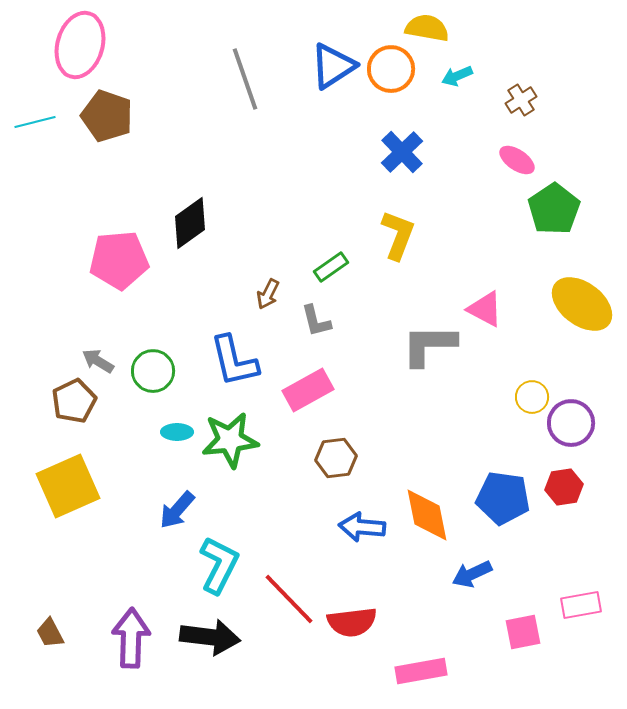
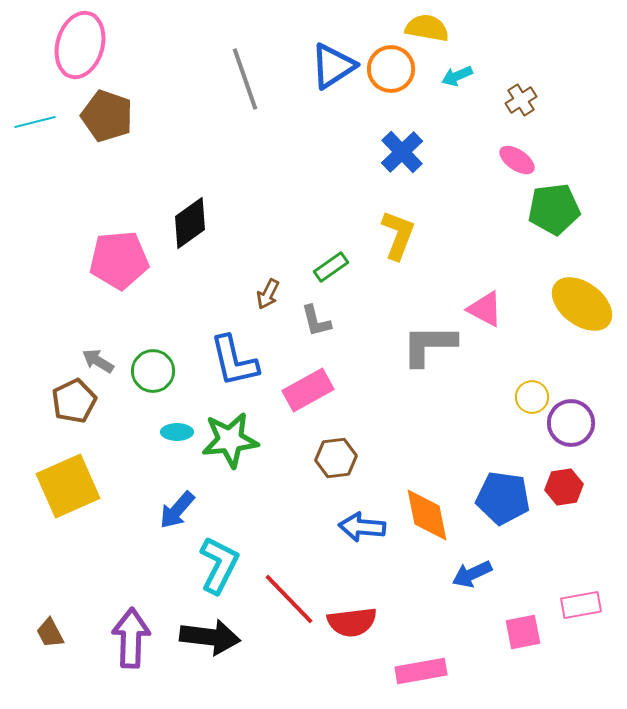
green pentagon at (554, 209): rotated 27 degrees clockwise
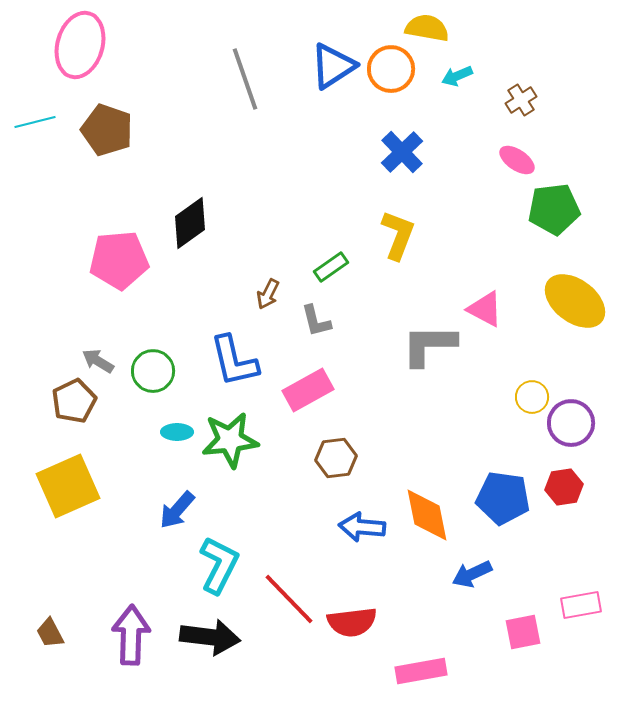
brown pentagon at (107, 116): moved 14 px down
yellow ellipse at (582, 304): moved 7 px left, 3 px up
purple arrow at (131, 638): moved 3 px up
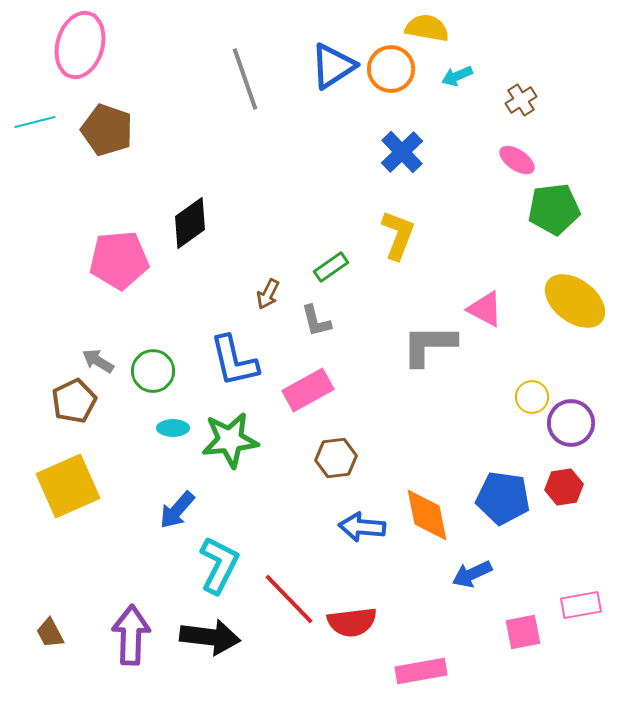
cyan ellipse at (177, 432): moved 4 px left, 4 px up
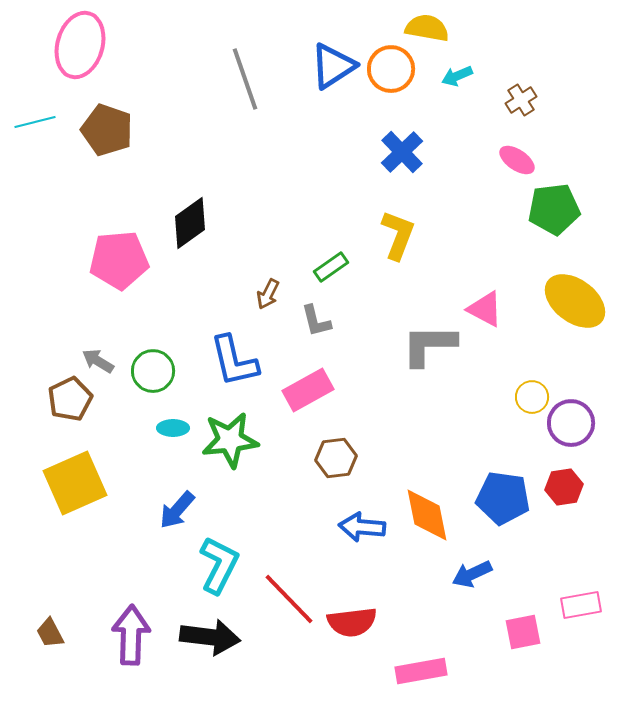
brown pentagon at (74, 401): moved 4 px left, 2 px up
yellow square at (68, 486): moved 7 px right, 3 px up
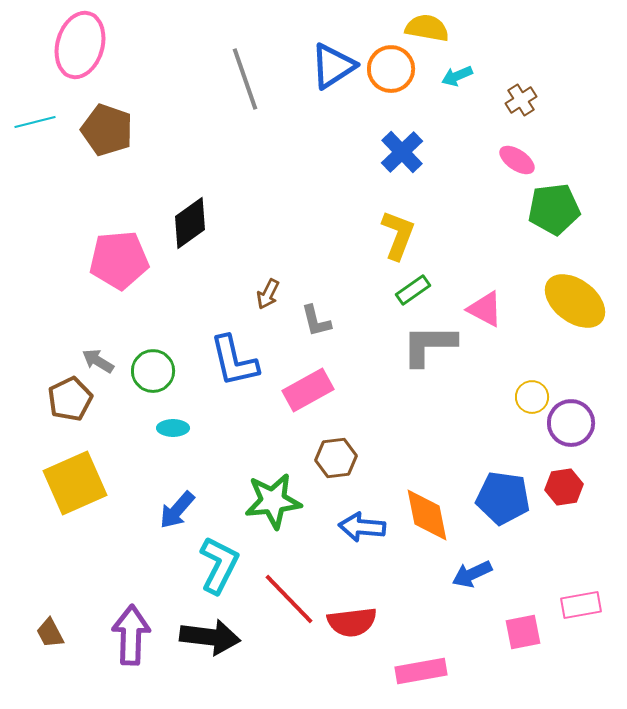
green rectangle at (331, 267): moved 82 px right, 23 px down
green star at (230, 440): moved 43 px right, 61 px down
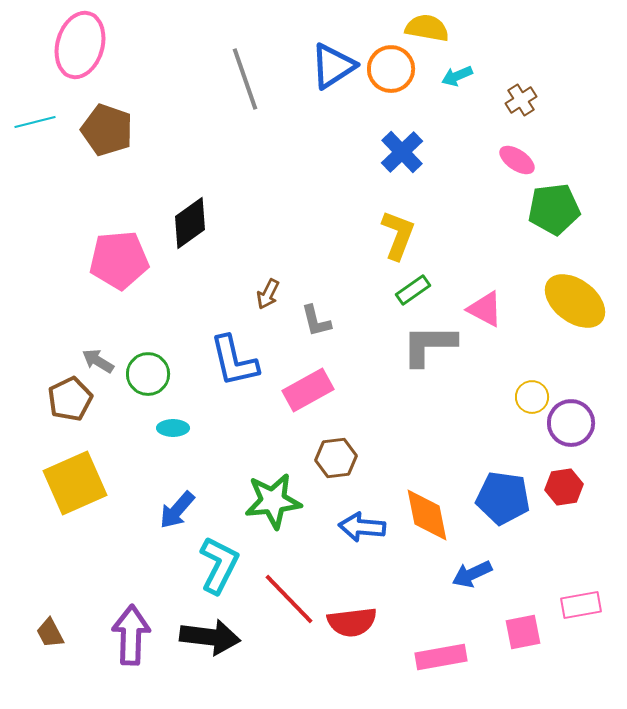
green circle at (153, 371): moved 5 px left, 3 px down
pink rectangle at (421, 671): moved 20 px right, 14 px up
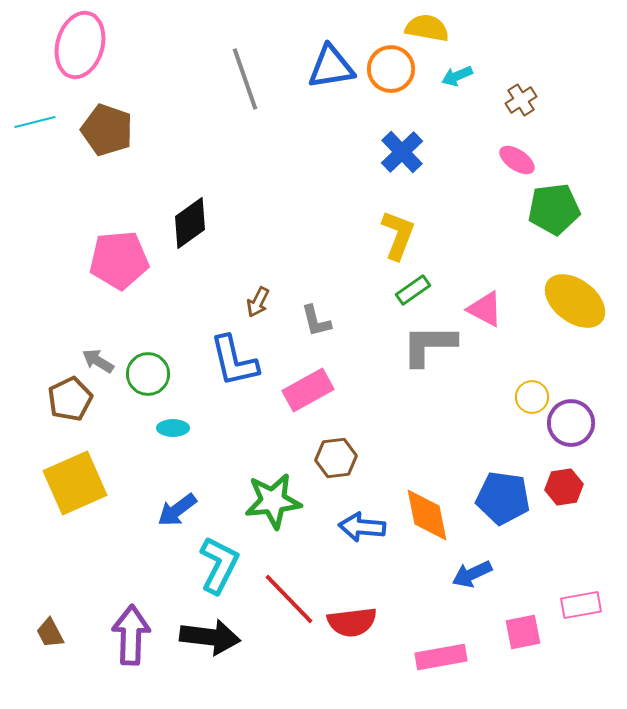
blue triangle at (333, 66): moved 2 px left, 1 px down; rotated 24 degrees clockwise
brown arrow at (268, 294): moved 10 px left, 8 px down
blue arrow at (177, 510): rotated 12 degrees clockwise
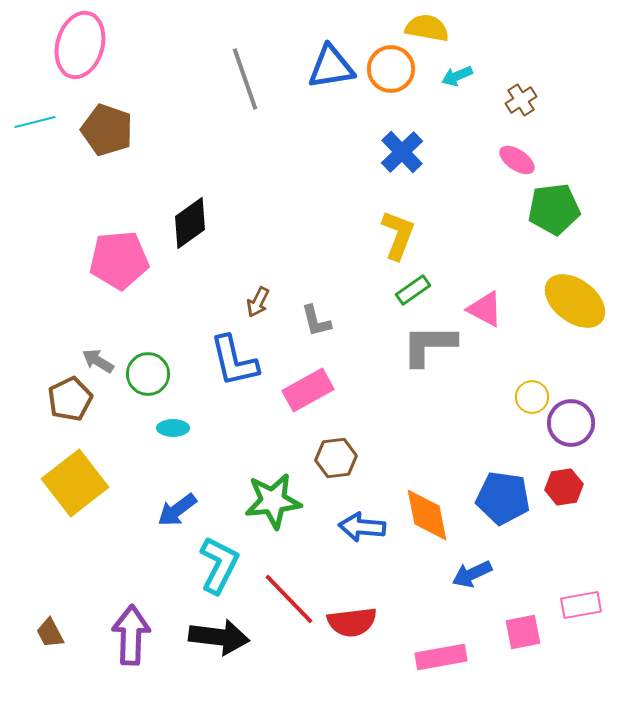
yellow square at (75, 483): rotated 14 degrees counterclockwise
black arrow at (210, 637): moved 9 px right
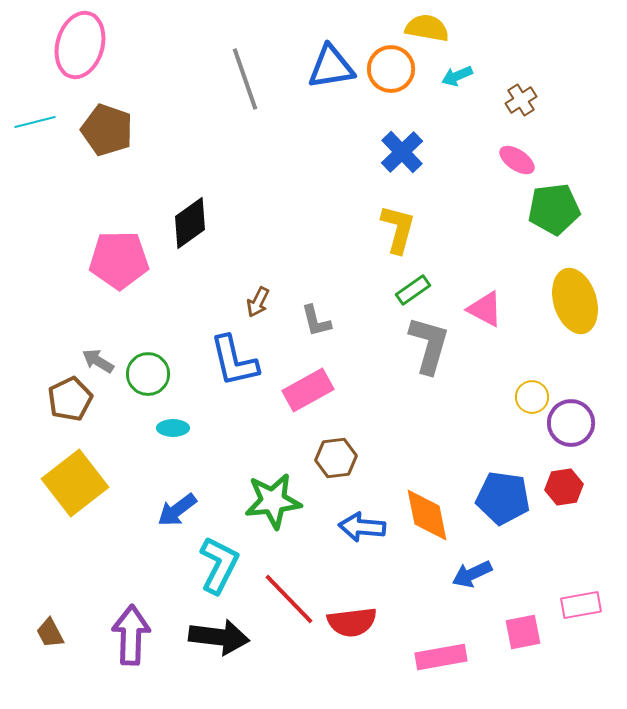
yellow L-shape at (398, 235): moved 6 px up; rotated 6 degrees counterclockwise
pink pentagon at (119, 260): rotated 4 degrees clockwise
yellow ellipse at (575, 301): rotated 36 degrees clockwise
gray L-shape at (429, 345): rotated 106 degrees clockwise
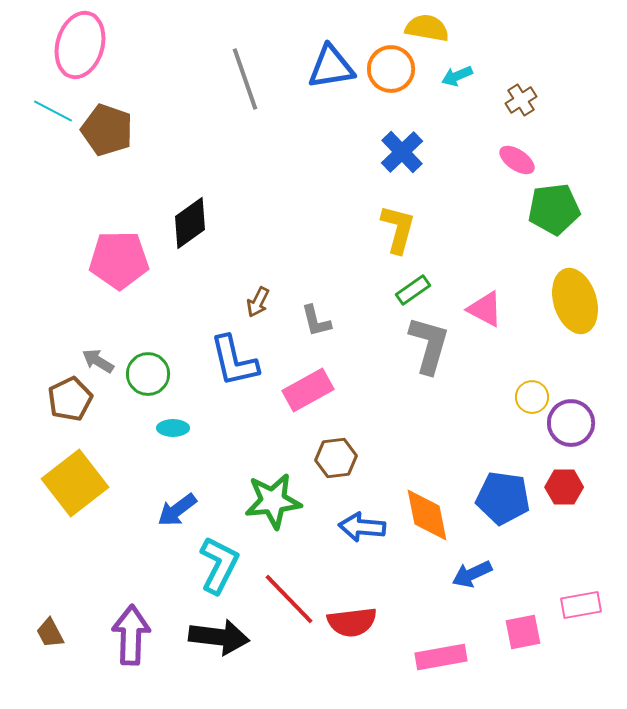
cyan line at (35, 122): moved 18 px right, 11 px up; rotated 42 degrees clockwise
red hexagon at (564, 487): rotated 9 degrees clockwise
